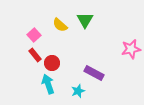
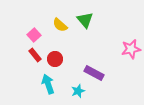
green triangle: rotated 12 degrees counterclockwise
red circle: moved 3 px right, 4 px up
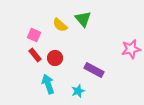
green triangle: moved 2 px left, 1 px up
pink square: rotated 24 degrees counterclockwise
red circle: moved 1 px up
purple rectangle: moved 3 px up
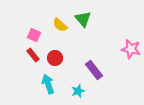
pink star: rotated 24 degrees clockwise
red rectangle: moved 2 px left
purple rectangle: rotated 24 degrees clockwise
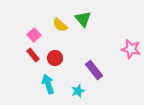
pink square: rotated 24 degrees clockwise
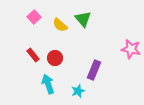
pink square: moved 18 px up
purple rectangle: rotated 60 degrees clockwise
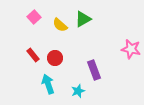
green triangle: rotated 42 degrees clockwise
purple rectangle: rotated 42 degrees counterclockwise
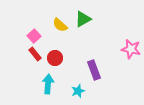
pink square: moved 19 px down
red rectangle: moved 2 px right, 1 px up
cyan arrow: rotated 24 degrees clockwise
